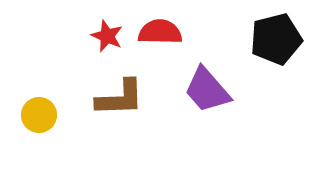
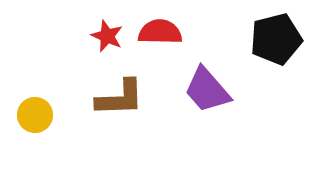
yellow circle: moved 4 px left
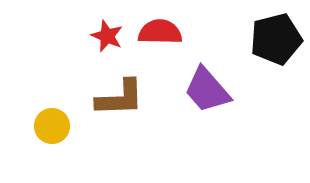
yellow circle: moved 17 px right, 11 px down
